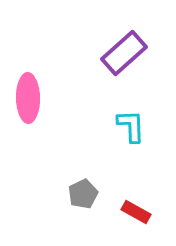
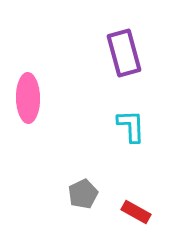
purple rectangle: rotated 63 degrees counterclockwise
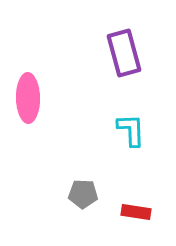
cyan L-shape: moved 4 px down
gray pentagon: rotated 28 degrees clockwise
red rectangle: rotated 20 degrees counterclockwise
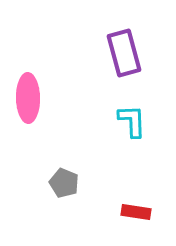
cyan L-shape: moved 1 px right, 9 px up
gray pentagon: moved 19 px left, 11 px up; rotated 20 degrees clockwise
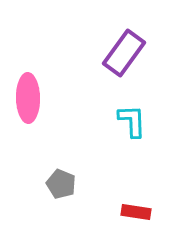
purple rectangle: rotated 51 degrees clockwise
gray pentagon: moved 3 px left, 1 px down
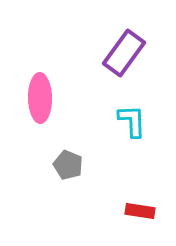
pink ellipse: moved 12 px right
gray pentagon: moved 7 px right, 19 px up
red rectangle: moved 4 px right, 1 px up
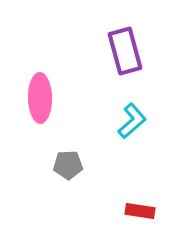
purple rectangle: moved 1 px right, 2 px up; rotated 51 degrees counterclockwise
cyan L-shape: rotated 51 degrees clockwise
gray pentagon: rotated 24 degrees counterclockwise
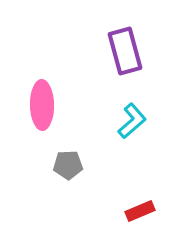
pink ellipse: moved 2 px right, 7 px down
red rectangle: rotated 32 degrees counterclockwise
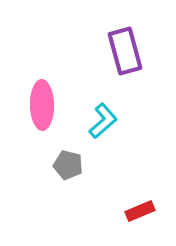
cyan L-shape: moved 29 px left
gray pentagon: rotated 16 degrees clockwise
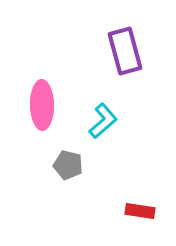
red rectangle: rotated 32 degrees clockwise
